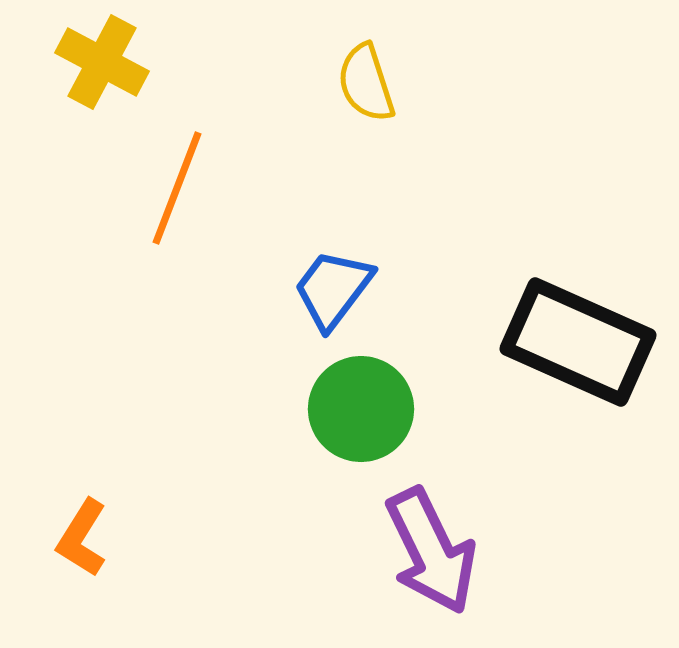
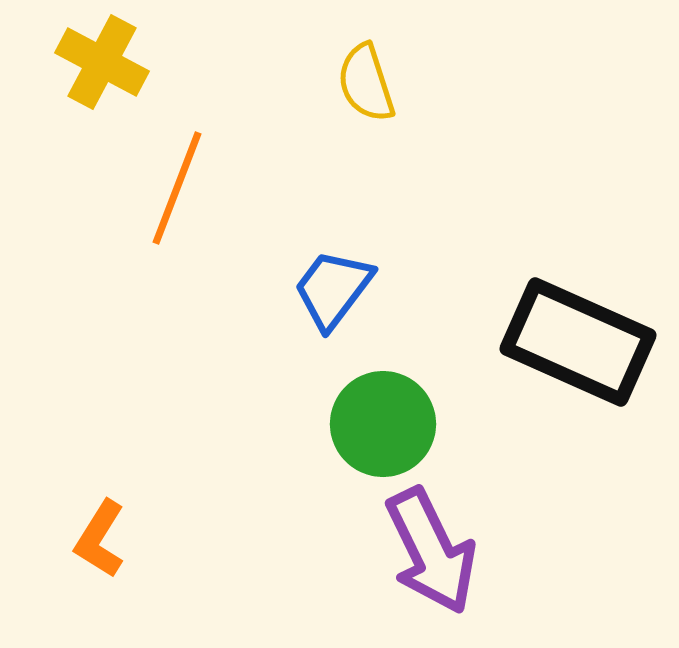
green circle: moved 22 px right, 15 px down
orange L-shape: moved 18 px right, 1 px down
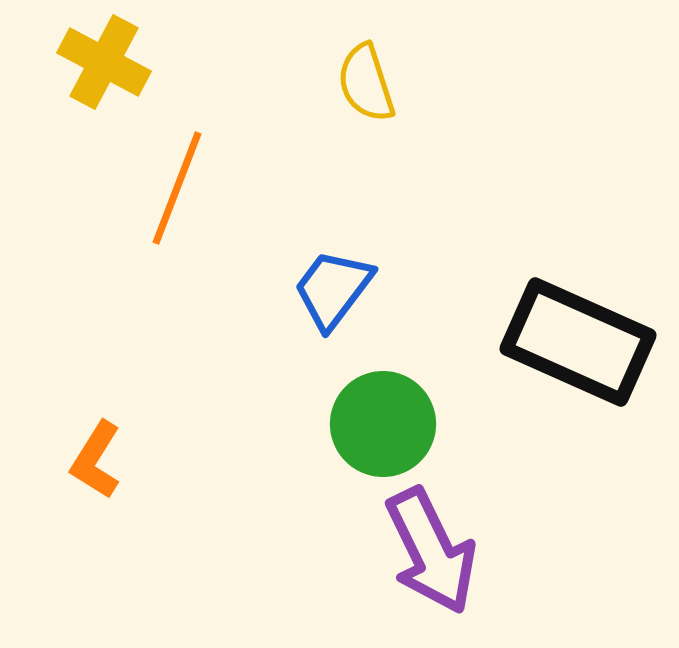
yellow cross: moved 2 px right
orange L-shape: moved 4 px left, 79 px up
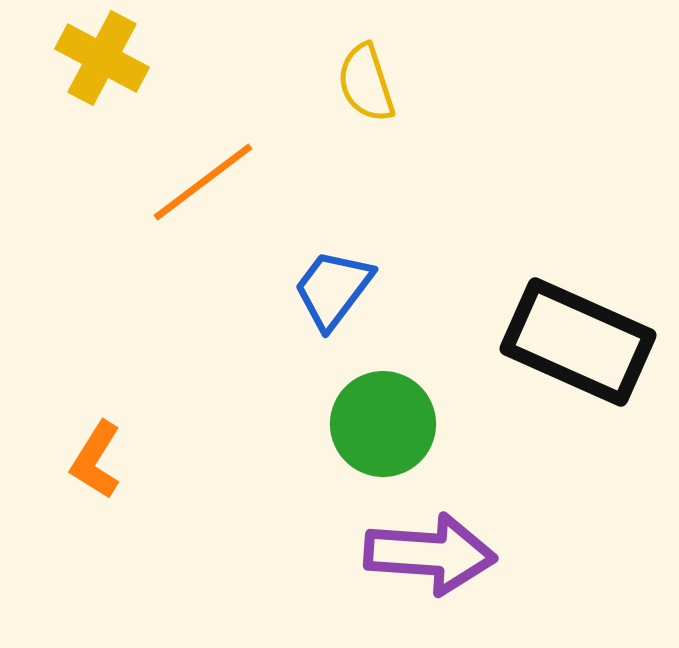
yellow cross: moved 2 px left, 4 px up
orange line: moved 26 px right, 6 px up; rotated 32 degrees clockwise
purple arrow: moved 1 px left, 3 px down; rotated 60 degrees counterclockwise
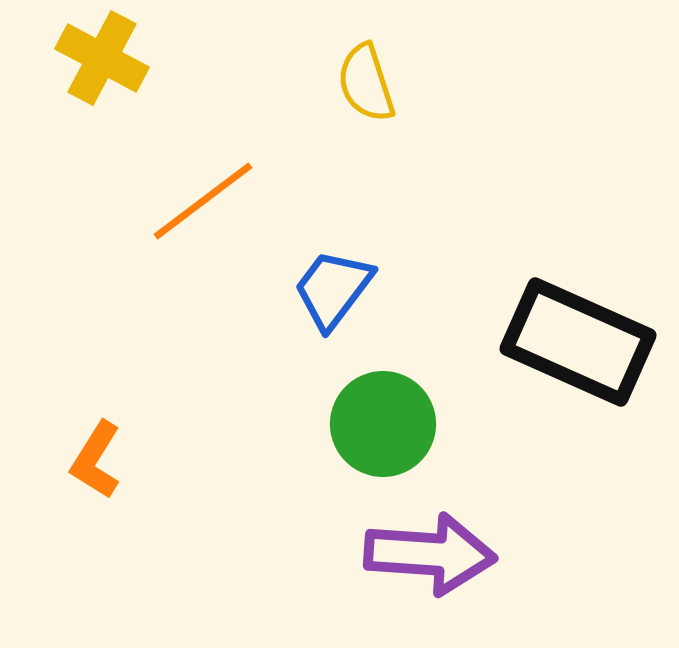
orange line: moved 19 px down
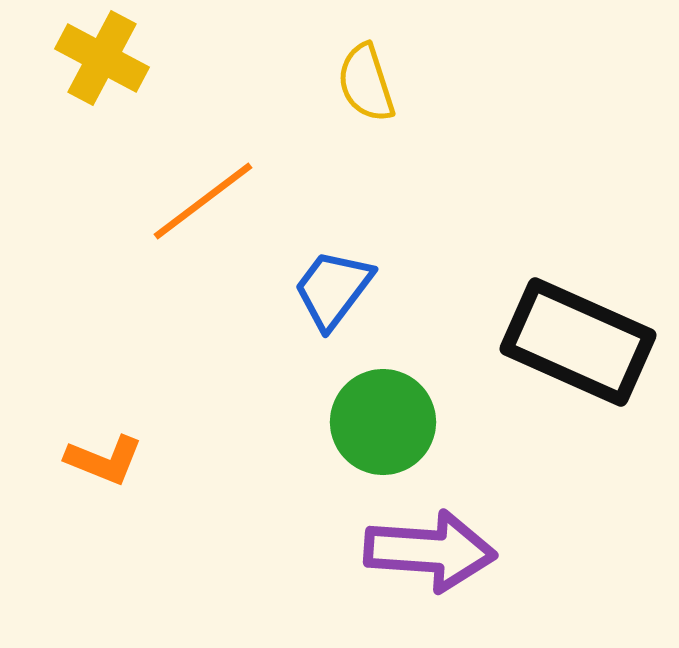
green circle: moved 2 px up
orange L-shape: moved 8 px right; rotated 100 degrees counterclockwise
purple arrow: moved 3 px up
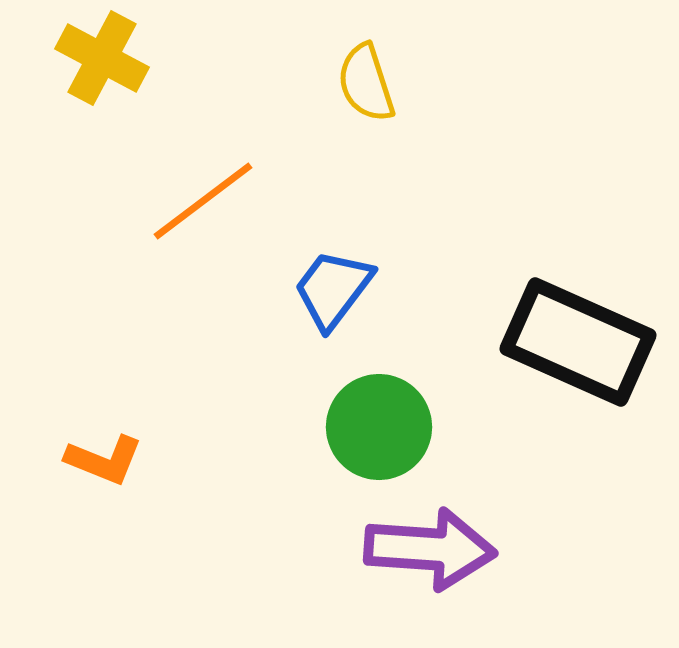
green circle: moved 4 px left, 5 px down
purple arrow: moved 2 px up
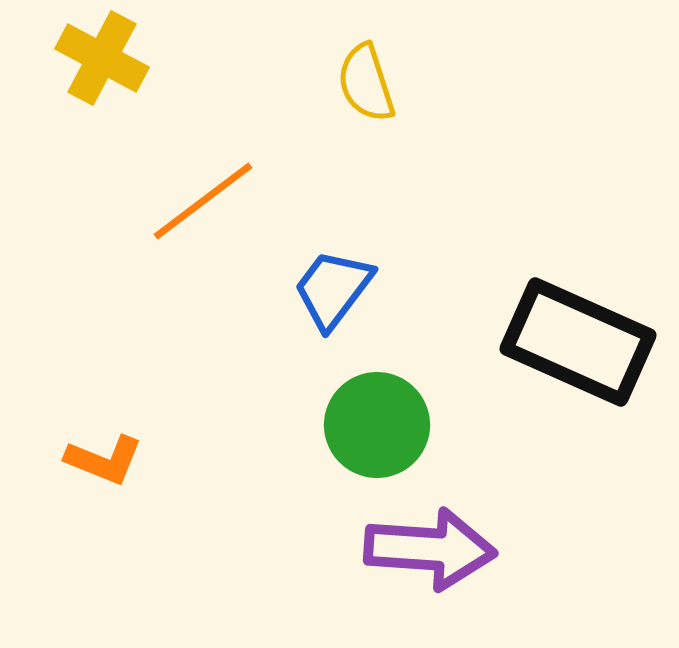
green circle: moved 2 px left, 2 px up
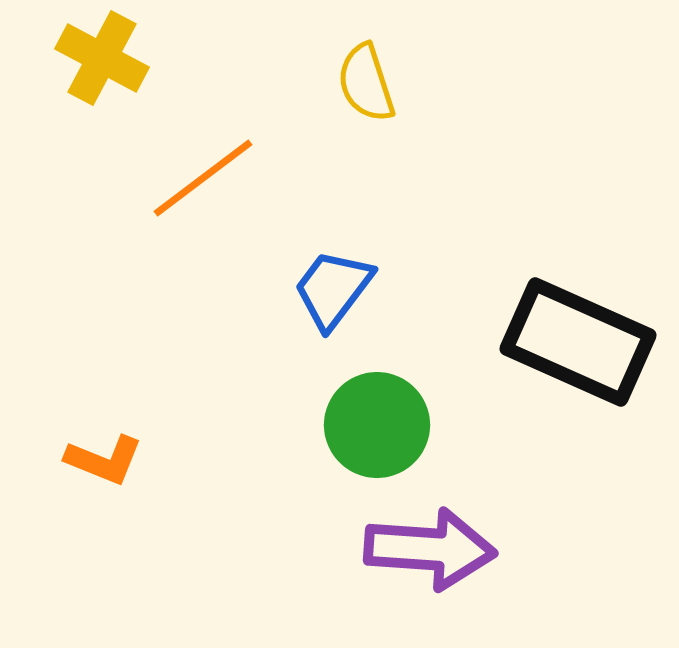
orange line: moved 23 px up
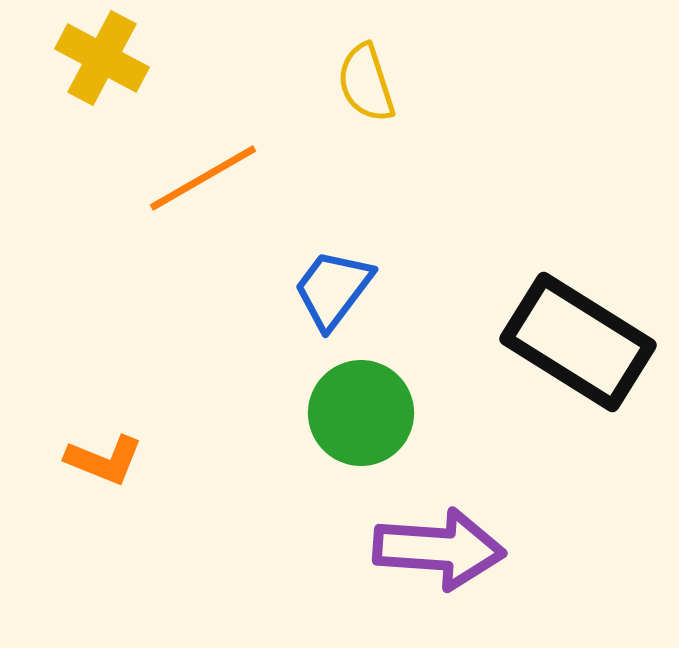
orange line: rotated 7 degrees clockwise
black rectangle: rotated 8 degrees clockwise
green circle: moved 16 px left, 12 px up
purple arrow: moved 9 px right
